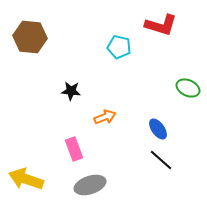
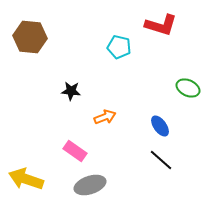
blue ellipse: moved 2 px right, 3 px up
pink rectangle: moved 1 px right, 2 px down; rotated 35 degrees counterclockwise
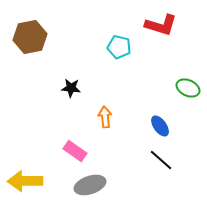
brown hexagon: rotated 16 degrees counterclockwise
black star: moved 3 px up
orange arrow: rotated 75 degrees counterclockwise
yellow arrow: moved 1 px left, 2 px down; rotated 20 degrees counterclockwise
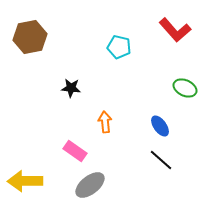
red L-shape: moved 14 px right, 5 px down; rotated 32 degrees clockwise
green ellipse: moved 3 px left
orange arrow: moved 5 px down
gray ellipse: rotated 20 degrees counterclockwise
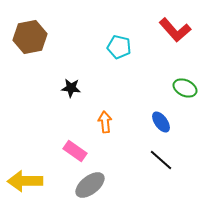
blue ellipse: moved 1 px right, 4 px up
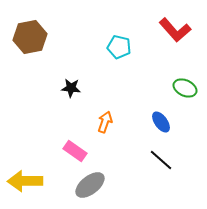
orange arrow: rotated 25 degrees clockwise
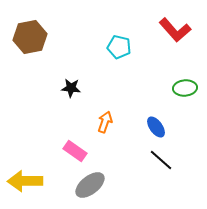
green ellipse: rotated 30 degrees counterclockwise
blue ellipse: moved 5 px left, 5 px down
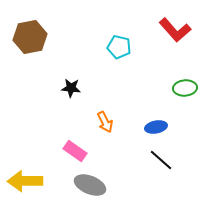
orange arrow: rotated 135 degrees clockwise
blue ellipse: rotated 65 degrees counterclockwise
gray ellipse: rotated 60 degrees clockwise
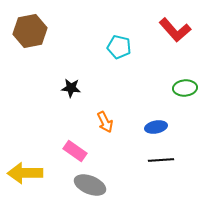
brown hexagon: moved 6 px up
black line: rotated 45 degrees counterclockwise
yellow arrow: moved 8 px up
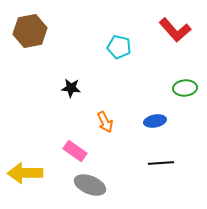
blue ellipse: moved 1 px left, 6 px up
black line: moved 3 px down
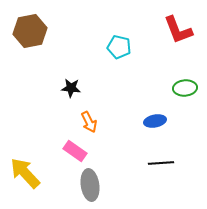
red L-shape: moved 3 px right; rotated 20 degrees clockwise
orange arrow: moved 16 px left
yellow arrow: rotated 48 degrees clockwise
gray ellipse: rotated 60 degrees clockwise
